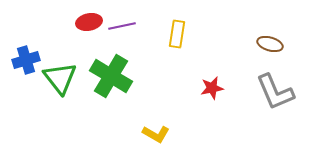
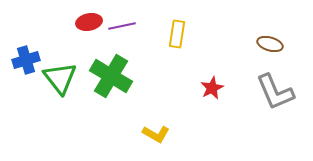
red star: rotated 15 degrees counterclockwise
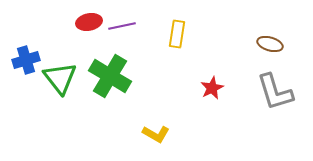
green cross: moved 1 px left
gray L-shape: rotated 6 degrees clockwise
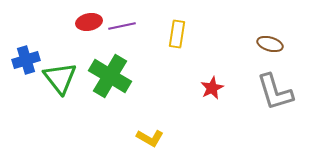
yellow L-shape: moved 6 px left, 4 px down
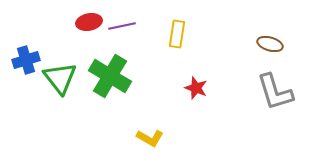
red star: moved 16 px left; rotated 25 degrees counterclockwise
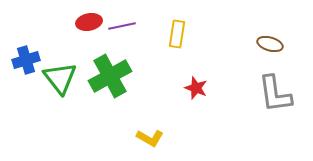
green cross: rotated 30 degrees clockwise
gray L-shape: moved 2 px down; rotated 9 degrees clockwise
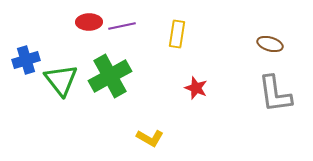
red ellipse: rotated 10 degrees clockwise
green triangle: moved 1 px right, 2 px down
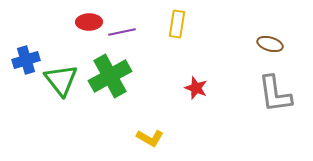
purple line: moved 6 px down
yellow rectangle: moved 10 px up
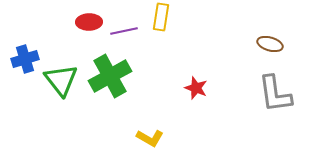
yellow rectangle: moved 16 px left, 7 px up
purple line: moved 2 px right, 1 px up
blue cross: moved 1 px left, 1 px up
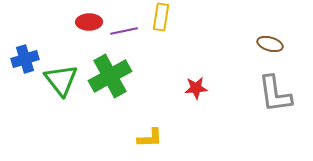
red star: rotated 25 degrees counterclockwise
yellow L-shape: rotated 32 degrees counterclockwise
